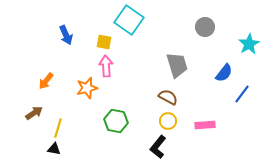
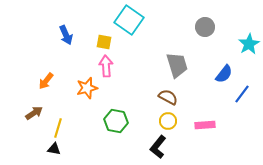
blue semicircle: moved 1 px down
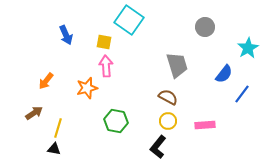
cyan star: moved 1 px left, 4 px down
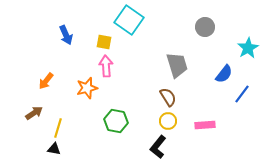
brown semicircle: rotated 30 degrees clockwise
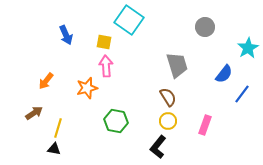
pink rectangle: rotated 66 degrees counterclockwise
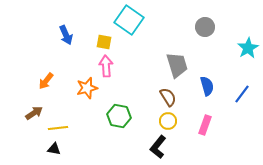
blue semicircle: moved 17 px left, 12 px down; rotated 54 degrees counterclockwise
green hexagon: moved 3 px right, 5 px up
yellow line: rotated 66 degrees clockwise
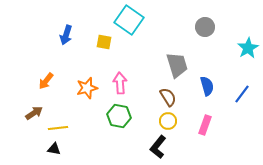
blue arrow: rotated 42 degrees clockwise
pink arrow: moved 14 px right, 17 px down
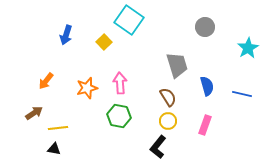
yellow square: rotated 35 degrees clockwise
blue line: rotated 66 degrees clockwise
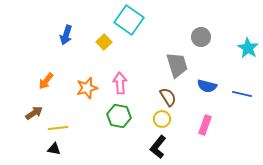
gray circle: moved 4 px left, 10 px down
cyan star: rotated 10 degrees counterclockwise
blue semicircle: rotated 120 degrees clockwise
yellow circle: moved 6 px left, 2 px up
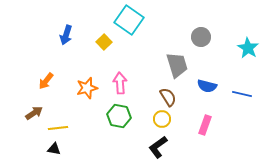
black L-shape: rotated 15 degrees clockwise
